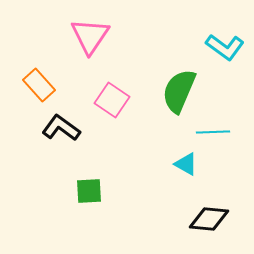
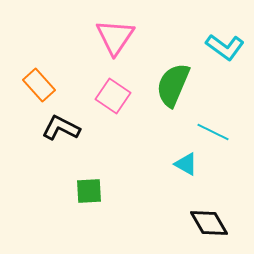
pink triangle: moved 25 px right, 1 px down
green semicircle: moved 6 px left, 6 px up
pink square: moved 1 px right, 4 px up
black L-shape: rotated 9 degrees counterclockwise
cyan line: rotated 28 degrees clockwise
black diamond: moved 4 px down; rotated 54 degrees clockwise
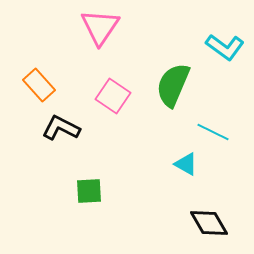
pink triangle: moved 15 px left, 10 px up
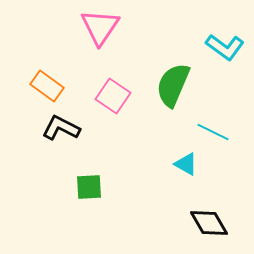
orange rectangle: moved 8 px right, 1 px down; rotated 12 degrees counterclockwise
green square: moved 4 px up
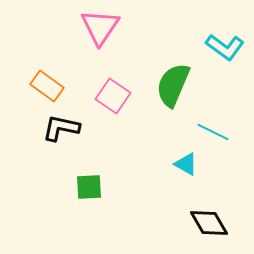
black L-shape: rotated 15 degrees counterclockwise
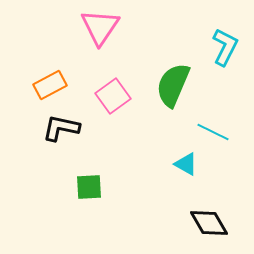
cyan L-shape: rotated 99 degrees counterclockwise
orange rectangle: moved 3 px right, 1 px up; rotated 64 degrees counterclockwise
pink square: rotated 20 degrees clockwise
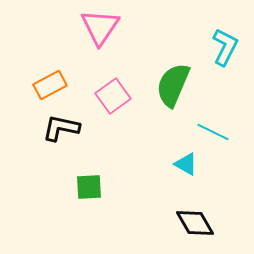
black diamond: moved 14 px left
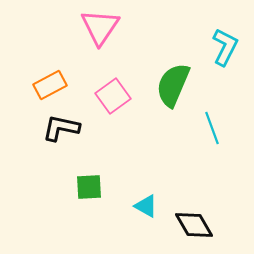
cyan line: moved 1 px left, 4 px up; rotated 44 degrees clockwise
cyan triangle: moved 40 px left, 42 px down
black diamond: moved 1 px left, 2 px down
